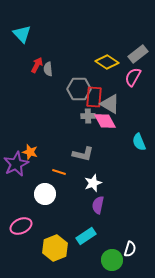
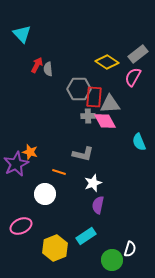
gray triangle: rotated 35 degrees counterclockwise
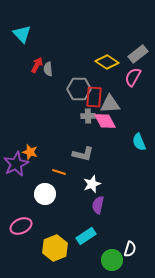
white star: moved 1 px left, 1 px down
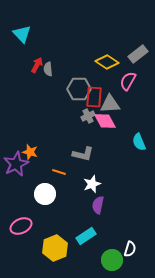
pink semicircle: moved 5 px left, 4 px down
gray cross: rotated 24 degrees counterclockwise
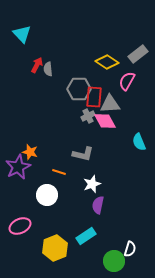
pink semicircle: moved 1 px left
purple star: moved 2 px right, 3 px down
white circle: moved 2 px right, 1 px down
pink ellipse: moved 1 px left
green circle: moved 2 px right, 1 px down
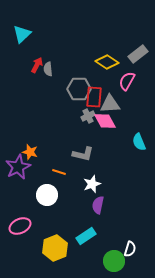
cyan triangle: rotated 30 degrees clockwise
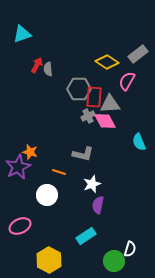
cyan triangle: rotated 24 degrees clockwise
yellow hexagon: moved 6 px left, 12 px down; rotated 10 degrees counterclockwise
